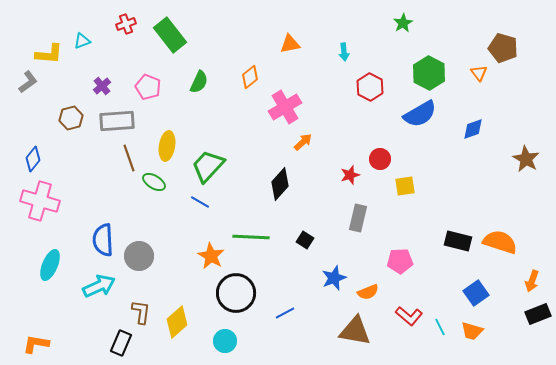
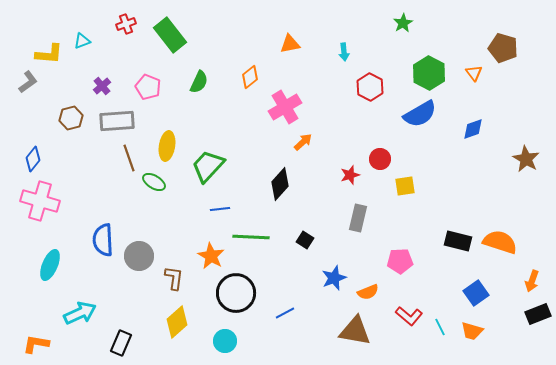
orange triangle at (479, 73): moved 5 px left
blue line at (200, 202): moved 20 px right, 7 px down; rotated 36 degrees counterclockwise
cyan arrow at (99, 286): moved 19 px left, 27 px down
brown L-shape at (141, 312): moved 33 px right, 34 px up
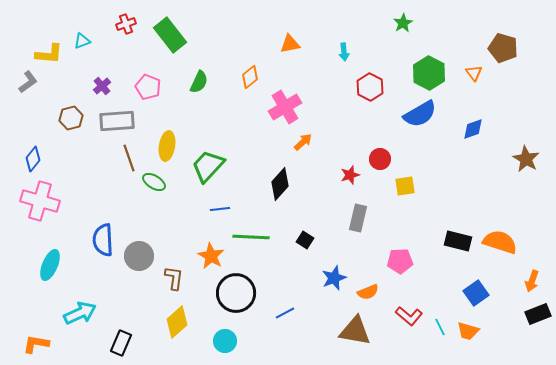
orange trapezoid at (472, 331): moved 4 px left
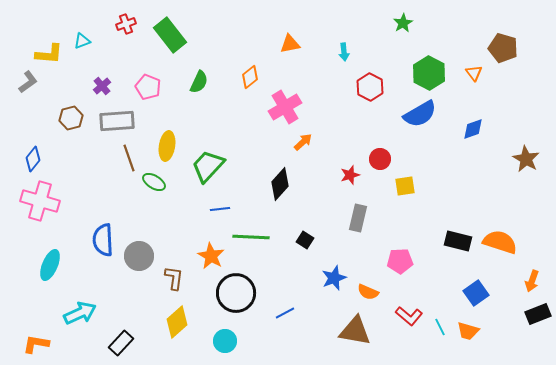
orange semicircle at (368, 292): rotated 45 degrees clockwise
black rectangle at (121, 343): rotated 20 degrees clockwise
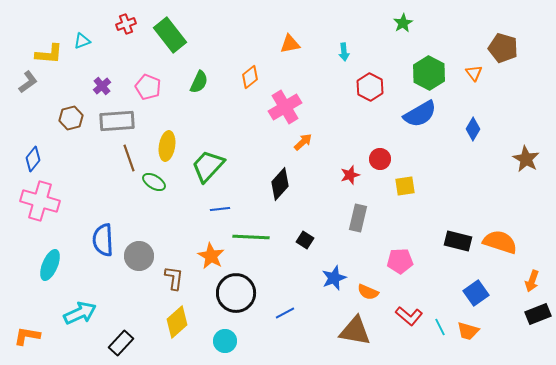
blue diamond at (473, 129): rotated 40 degrees counterclockwise
orange L-shape at (36, 344): moved 9 px left, 8 px up
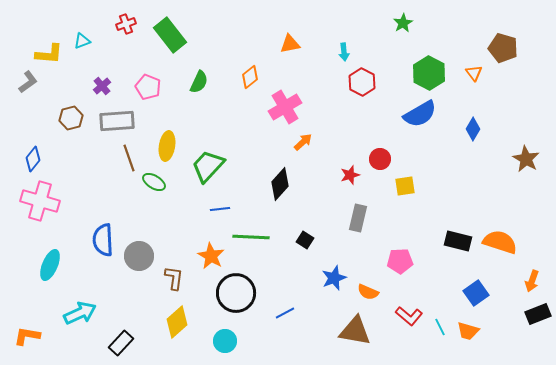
red hexagon at (370, 87): moved 8 px left, 5 px up
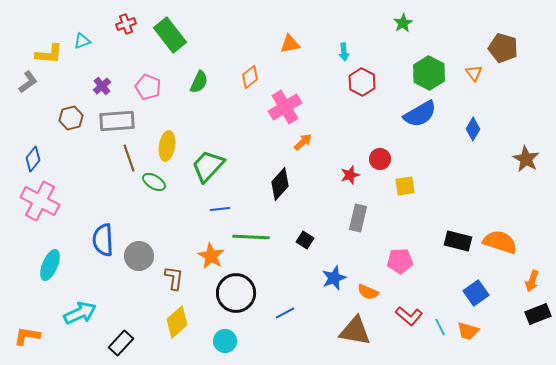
pink cross at (40, 201): rotated 12 degrees clockwise
